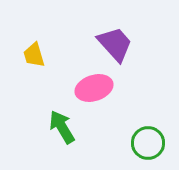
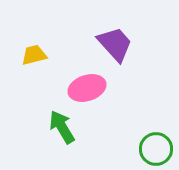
yellow trapezoid: rotated 92 degrees clockwise
pink ellipse: moved 7 px left
green circle: moved 8 px right, 6 px down
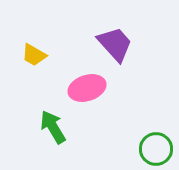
yellow trapezoid: rotated 136 degrees counterclockwise
green arrow: moved 9 px left
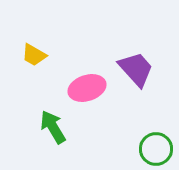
purple trapezoid: moved 21 px right, 25 px down
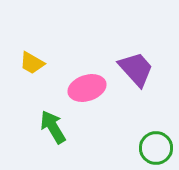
yellow trapezoid: moved 2 px left, 8 px down
green circle: moved 1 px up
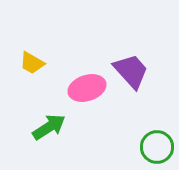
purple trapezoid: moved 5 px left, 2 px down
green arrow: moved 4 px left; rotated 88 degrees clockwise
green circle: moved 1 px right, 1 px up
